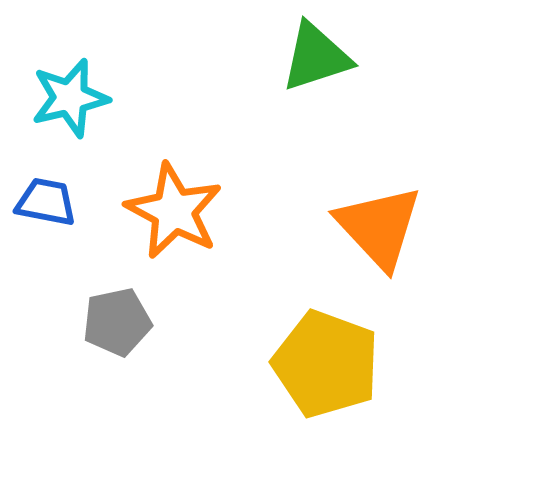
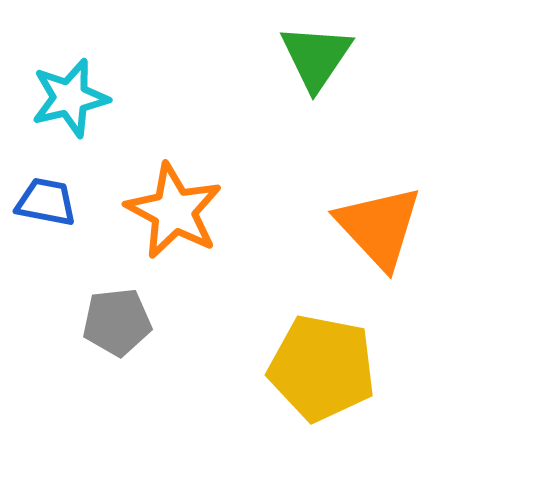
green triangle: rotated 38 degrees counterclockwise
gray pentagon: rotated 6 degrees clockwise
yellow pentagon: moved 4 px left, 4 px down; rotated 9 degrees counterclockwise
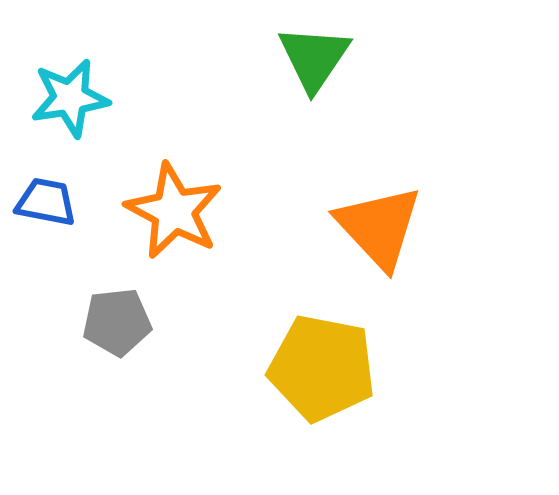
green triangle: moved 2 px left, 1 px down
cyan star: rotated 4 degrees clockwise
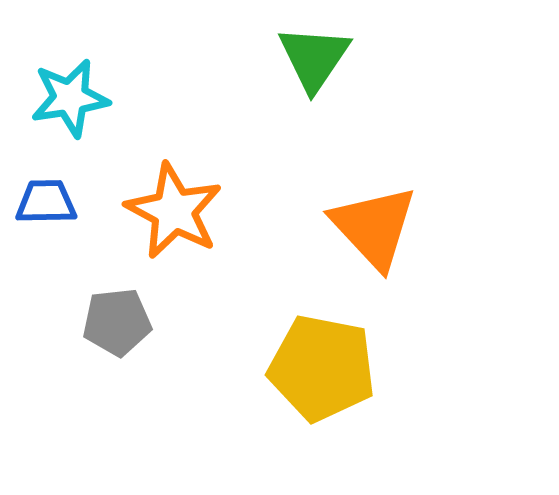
blue trapezoid: rotated 12 degrees counterclockwise
orange triangle: moved 5 px left
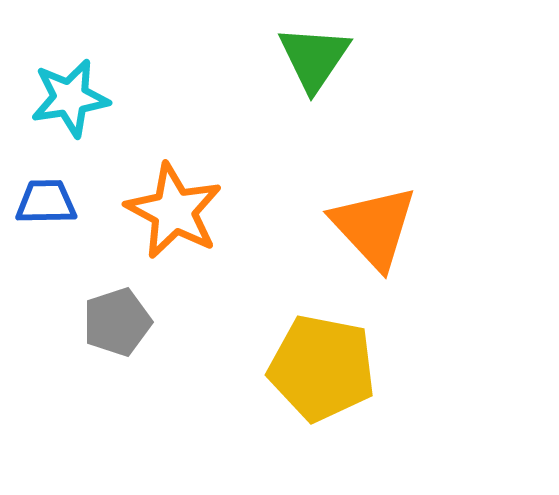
gray pentagon: rotated 12 degrees counterclockwise
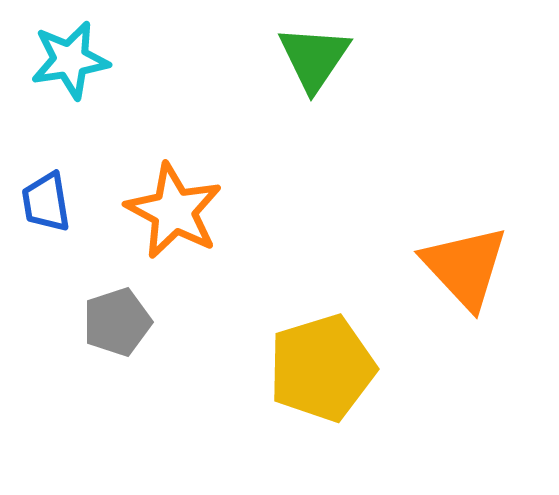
cyan star: moved 38 px up
blue trapezoid: rotated 98 degrees counterclockwise
orange triangle: moved 91 px right, 40 px down
yellow pentagon: rotated 28 degrees counterclockwise
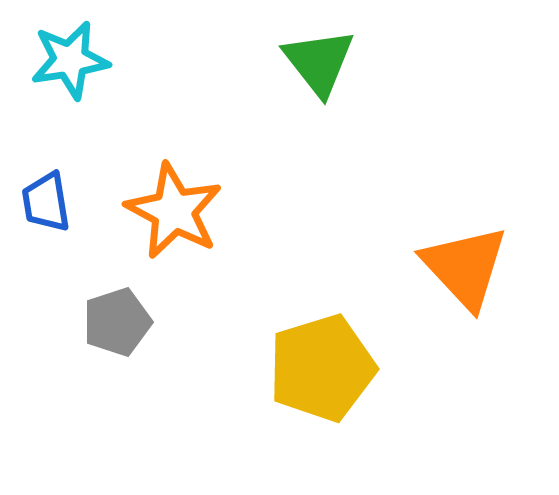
green triangle: moved 5 px right, 4 px down; rotated 12 degrees counterclockwise
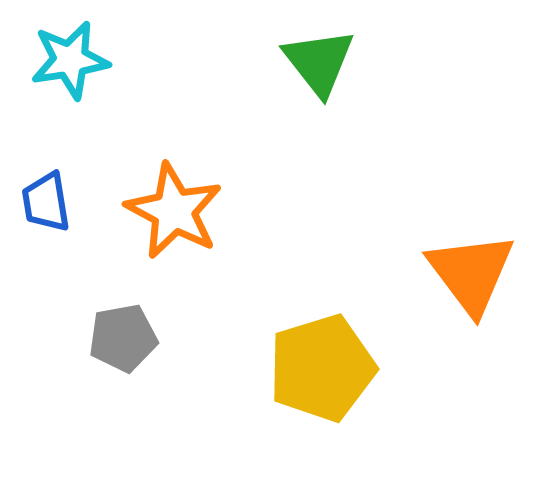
orange triangle: moved 6 px right, 6 px down; rotated 6 degrees clockwise
gray pentagon: moved 6 px right, 16 px down; rotated 8 degrees clockwise
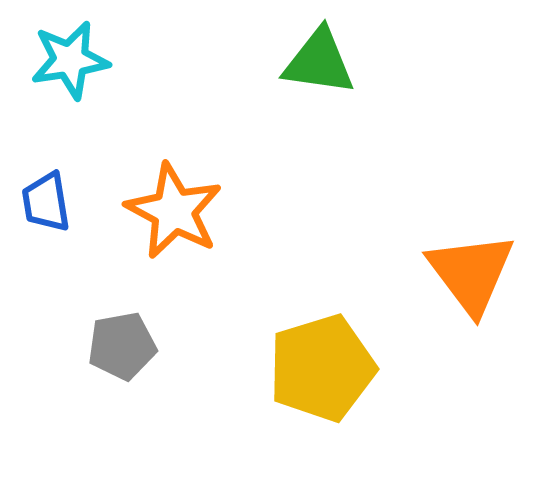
green triangle: rotated 44 degrees counterclockwise
gray pentagon: moved 1 px left, 8 px down
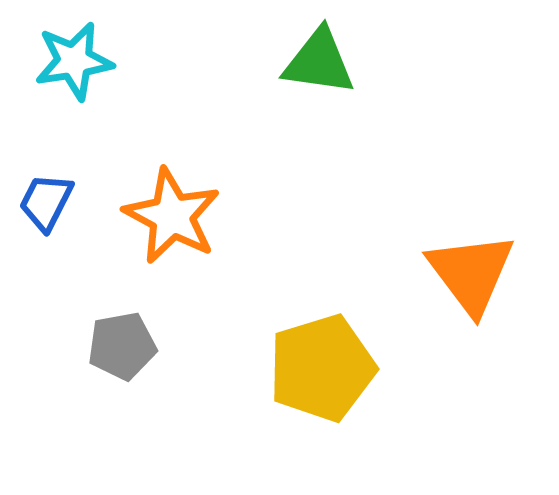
cyan star: moved 4 px right, 1 px down
blue trapezoid: rotated 36 degrees clockwise
orange star: moved 2 px left, 5 px down
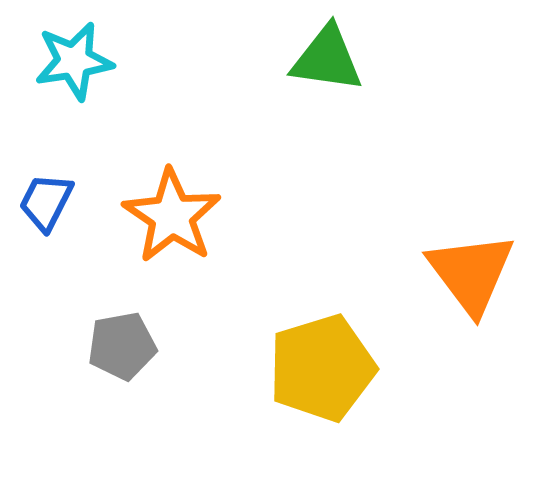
green triangle: moved 8 px right, 3 px up
orange star: rotated 6 degrees clockwise
